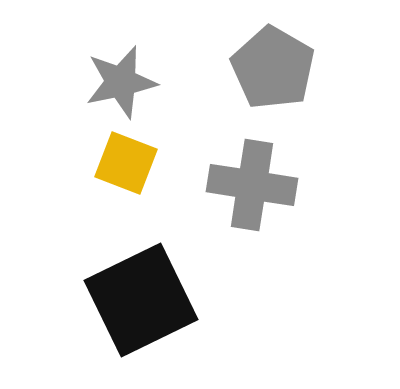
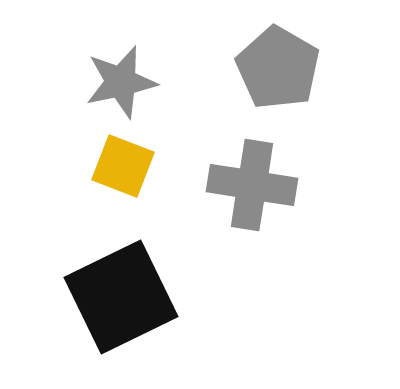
gray pentagon: moved 5 px right
yellow square: moved 3 px left, 3 px down
black square: moved 20 px left, 3 px up
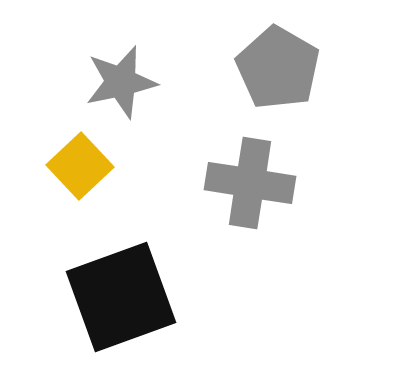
yellow square: moved 43 px left; rotated 26 degrees clockwise
gray cross: moved 2 px left, 2 px up
black square: rotated 6 degrees clockwise
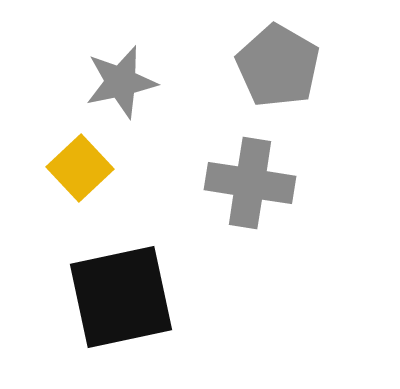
gray pentagon: moved 2 px up
yellow square: moved 2 px down
black square: rotated 8 degrees clockwise
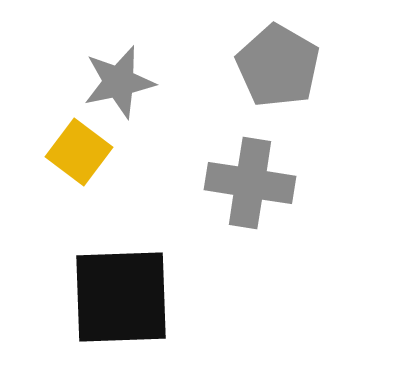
gray star: moved 2 px left
yellow square: moved 1 px left, 16 px up; rotated 10 degrees counterclockwise
black square: rotated 10 degrees clockwise
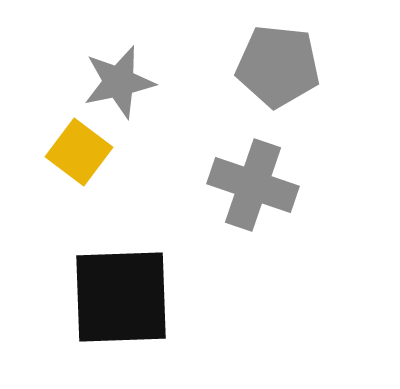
gray pentagon: rotated 24 degrees counterclockwise
gray cross: moved 3 px right, 2 px down; rotated 10 degrees clockwise
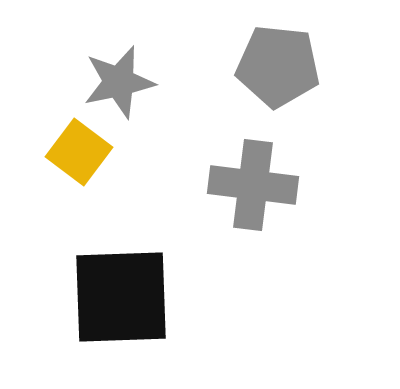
gray cross: rotated 12 degrees counterclockwise
